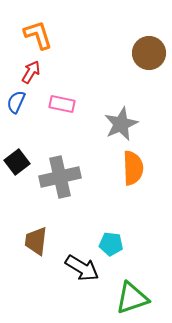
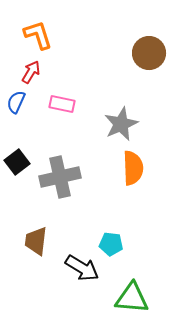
green triangle: rotated 24 degrees clockwise
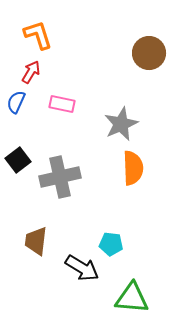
black square: moved 1 px right, 2 px up
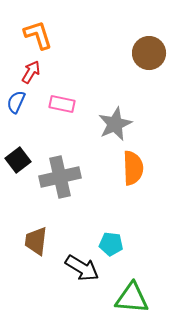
gray star: moved 6 px left
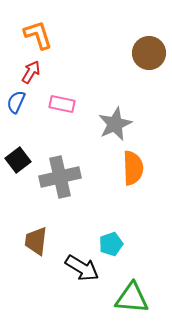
cyan pentagon: rotated 25 degrees counterclockwise
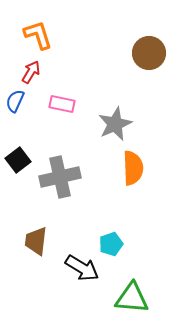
blue semicircle: moved 1 px left, 1 px up
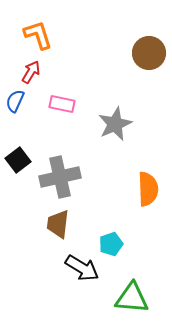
orange semicircle: moved 15 px right, 21 px down
brown trapezoid: moved 22 px right, 17 px up
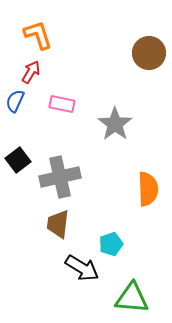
gray star: rotated 12 degrees counterclockwise
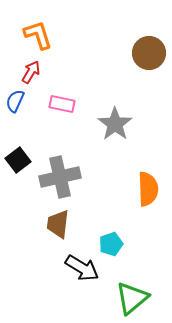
green triangle: rotated 45 degrees counterclockwise
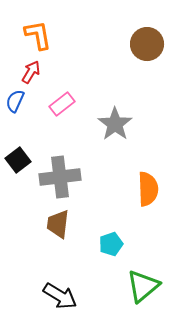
orange L-shape: rotated 8 degrees clockwise
brown circle: moved 2 px left, 9 px up
pink rectangle: rotated 50 degrees counterclockwise
gray cross: rotated 6 degrees clockwise
black arrow: moved 22 px left, 28 px down
green triangle: moved 11 px right, 12 px up
